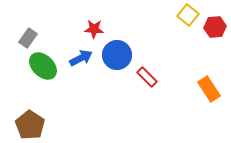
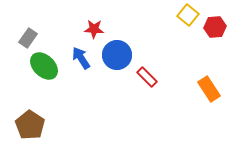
blue arrow: rotated 95 degrees counterclockwise
green ellipse: moved 1 px right
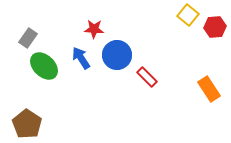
brown pentagon: moved 3 px left, 1 px up
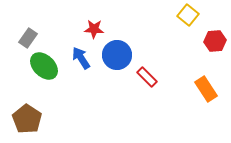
red hexagon: moved 14 px down
orange rectangle: moved 3 px left
brown pentagon: moved 5 px up
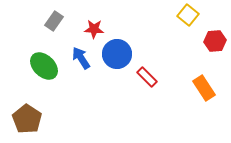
gray rectangle: moved 26 px right, 17 px up
blue circle: moved 1 px up
orange rectangle: moved 2 px left, 1 px up
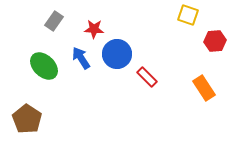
yellow square: rotated 20 degrees counterclockwise
